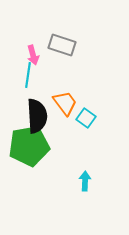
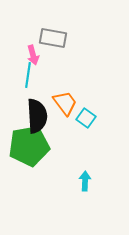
gray rectangle: moved 9 px left, 7 px up; rotated 8 degrees counterclockwise
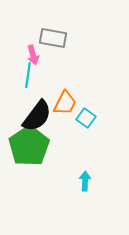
orange trapezoid: rotated 64 degrees clockwise
black semicircle: rotated 40 degrees clockwise
green pentagon: rotated 24 degrees counterclockwise
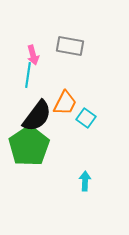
gray rectangle: moved 17 px right, 8 px down
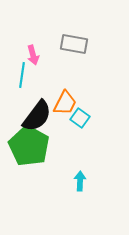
gray rectangle: moved 4 px right, 2 px up
cyan line: moved 6 px left
cyan square: moved 6 px left
green pentagon: rotated 9 degrees counterclockwise
cyan arrow: moved 5 px left
